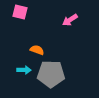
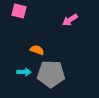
pink square: moved 1 px left, 1 px up
cyan arrow: moved 2 px down
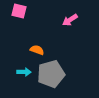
gray pentagon: rotated 16 degrees counterclockwise
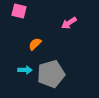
pink arrow: moved 1 px left, 3 px down
orange semicircle: moved 2 px left, 6 px up; rotated 64 degrees counterclockwise
cyan arrow: moved 1 px right, 2 px up
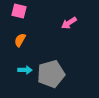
orange semicircle: moved 15 px left, 4 px up; rotated 16 degrees counterclockwise
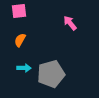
pink square: rotated 21 degrees counterclockwise
pink arrow: moved 1 px right; rotated 84 degrees clockwise
cyan arrow: moved 1 px left, 2 px up
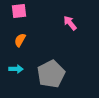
cyan arrow: moved 8 px left, 1 px down
gray pentagon: rotated 12 degrees counterclockwise
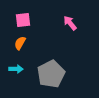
pink square: moved 4 px right, 9 px down
orange semicircle: moved 3 px down
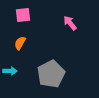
pink square: moved 5 px up
cyan arrow: moved 6 px left, 2 px down
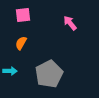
orange semicircle: moved 1 px right
gray pentagon: moved 2 px left
